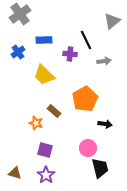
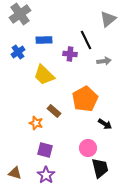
gray triangle: moved 4 px left, 2 px up
black arrow: rotated 24 degrees clockwise
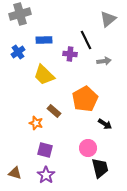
gray cross: rotated 20 degrees clockwise
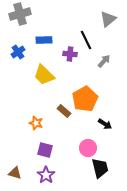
gray arrow: rotated 40 degrees counterclockwise
brown rectangle: moved 10 px right
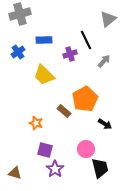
purple cross: rotated 24 degrees counterclockwise
pink circle: moved 2 px left, 1 px down
purple star: moved 9 px right, 6 px up
